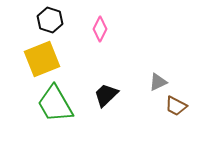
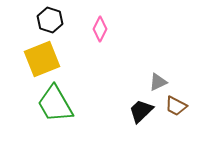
black trapezoid: moved 35 px right, 16 px down
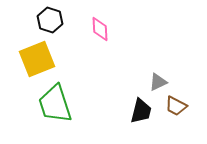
pink diamond: rotated 30 degrees counterclockwise
yellow square: moved 5 px left
green trapezoid: rotated 12 degrees clockwise
black trapezoid: rotated 148 degrees clockwise
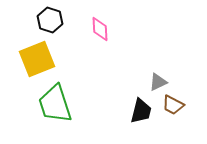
brown trapezoid: moved 3 px left, 1 px up
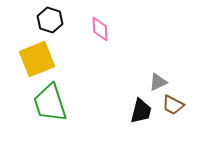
green trapezoid: moved 5 px left, 1 px up
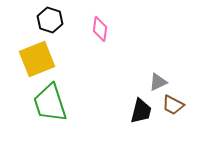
pink diamond: rotated 10 degrees clockwise
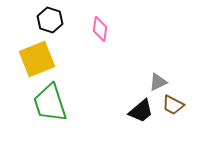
black trapezoid: rotated 36 degrees clockwise
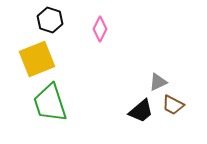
pink diamond: rotated 20 degrees clockwise
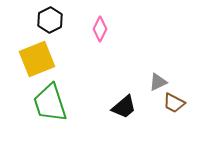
black hexagon: rotated 15 degrees clockwise
brown trapezoid: moved 1 px right, 2 px up
black trapezoid: moved 17 px left, 4 px up
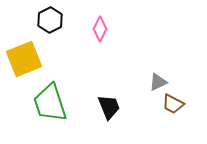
yellow square: moved 13 px left
brown trapezoid: moved 1 px left, 1 px down
black trapezoid: moved 15 px left; rotated 72 degrees counterclockwise
